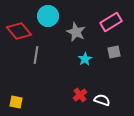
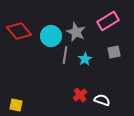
cyan circle: moved 3 px right, 20 px down
pink rectangle: moved 3 px left, 1 px up
gray line: moved 29 px right
yellow square: moved 3 px down
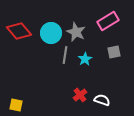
cyan circle: moved 3 px up
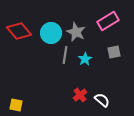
white semicircle: rotated 21 degrees clockwise
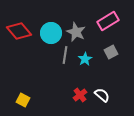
gray square: moved 3 px left; rotated 16 degrees counterclockwise
white semicircle: moved 5 px up
yellow square: moved 7 px right, 5 px up; rotated 16 degrees clockwise
